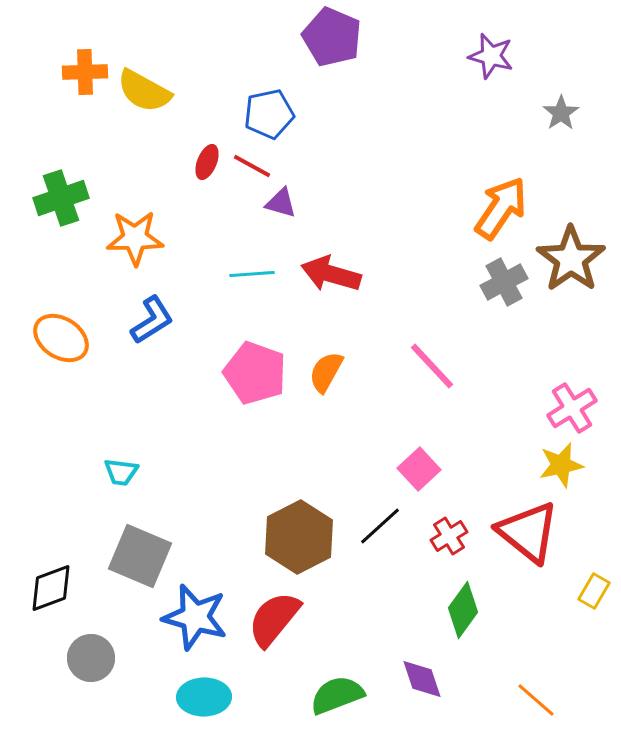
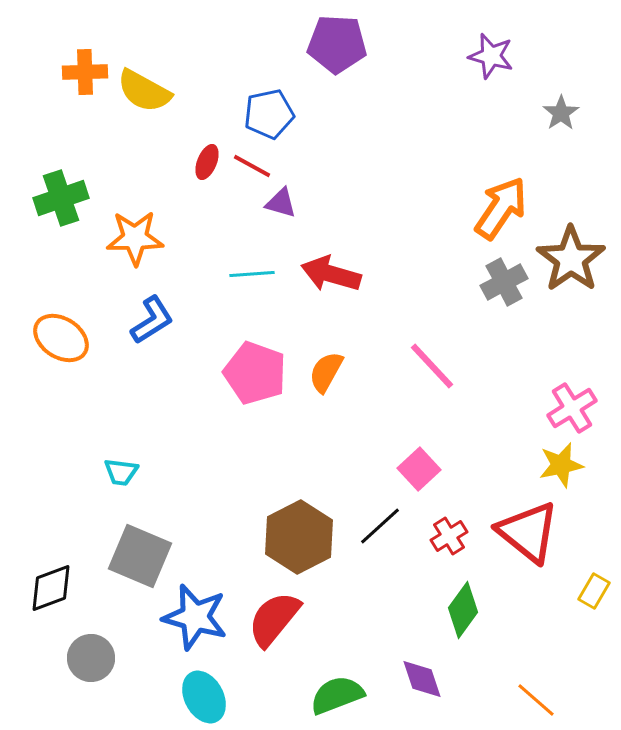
purple pentagon: moved 5 px right, 7 px down; rotated 20 degrees counterclockwise
cyan ellipse: rotated 63 degrees clockwise
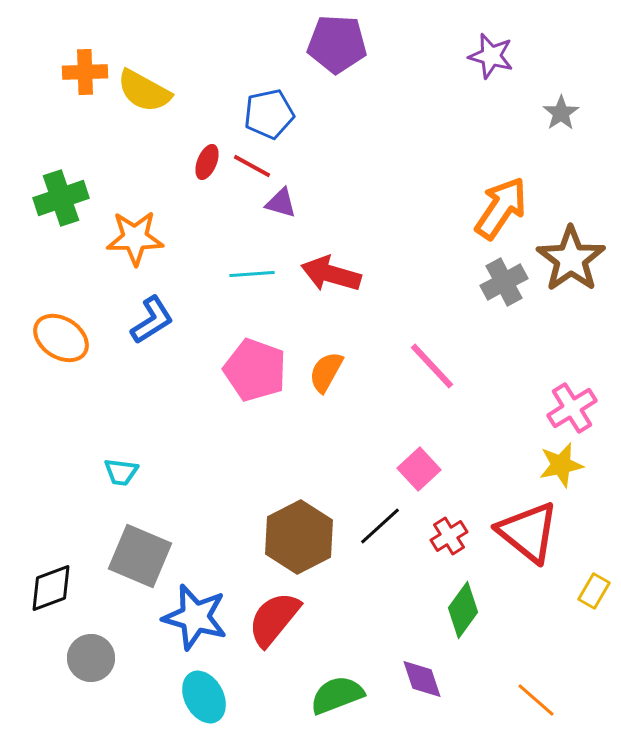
pink pentagon: moved 3 px up
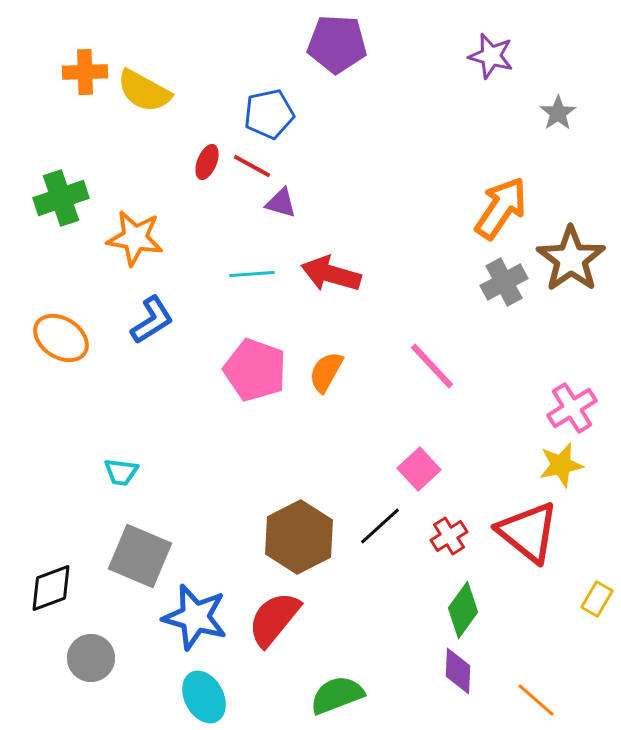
gray star: moved 3 px left
orange star: rotated 10 degrees clockwise
yellow rectangle: moved 3 px right, 8 px down
purple diamond: moved 36 px right, 8 px up; rotated 21 degrees clockwise
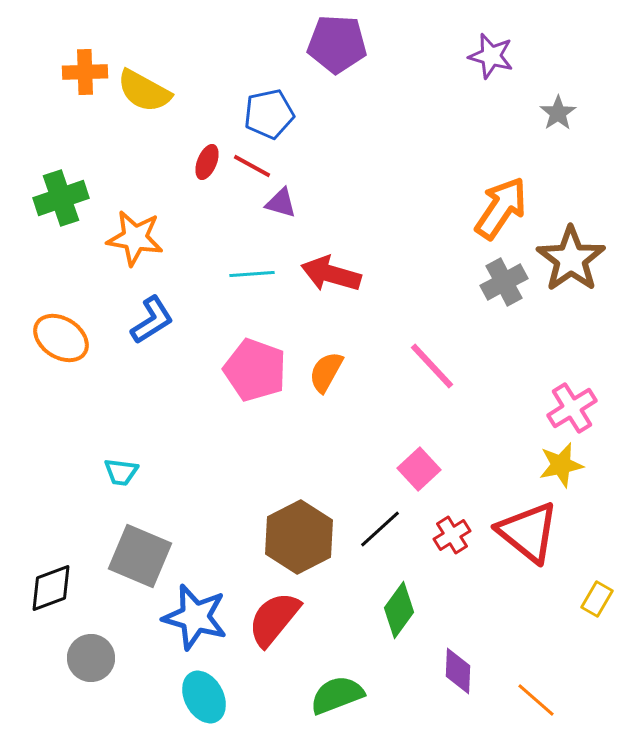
black line: moved 3 px down
red cross: moved 3 px right, 1 px up
green diamond: moved 64 px left
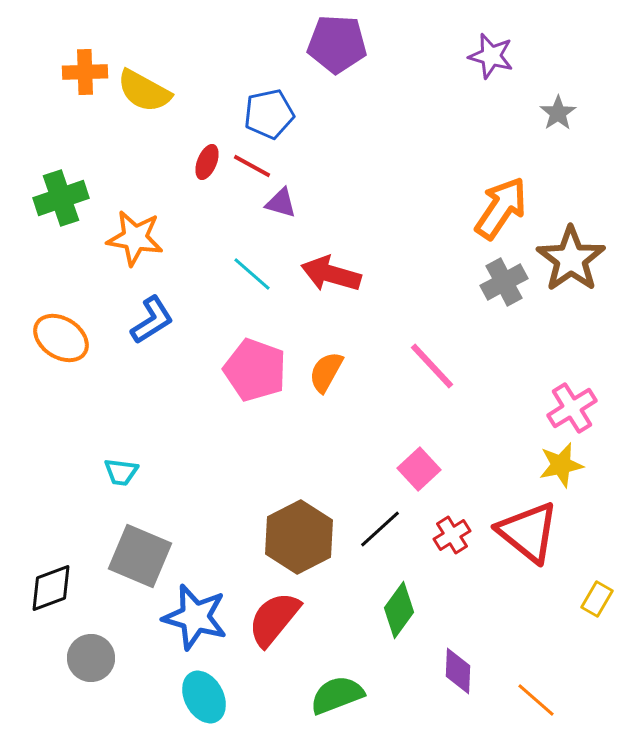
cyan line: rotated 45 degrees clockwise
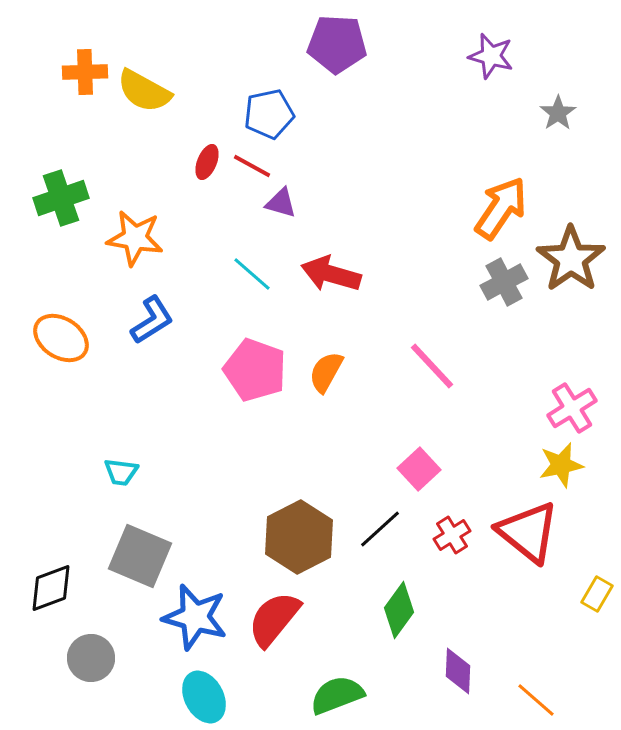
yellow rectangle: moved 5 px up
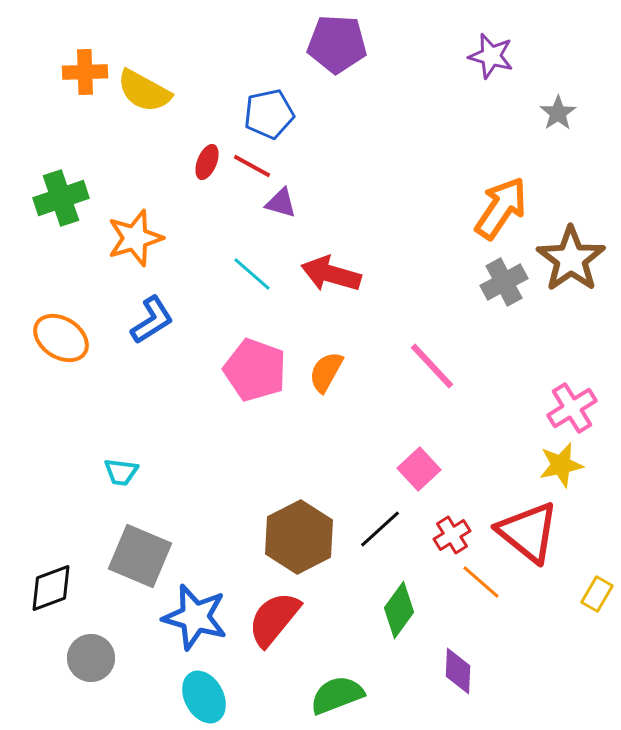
orange star: rotated 26 degrees counterclockwise
orange line: moved 55 px left, 118 px up
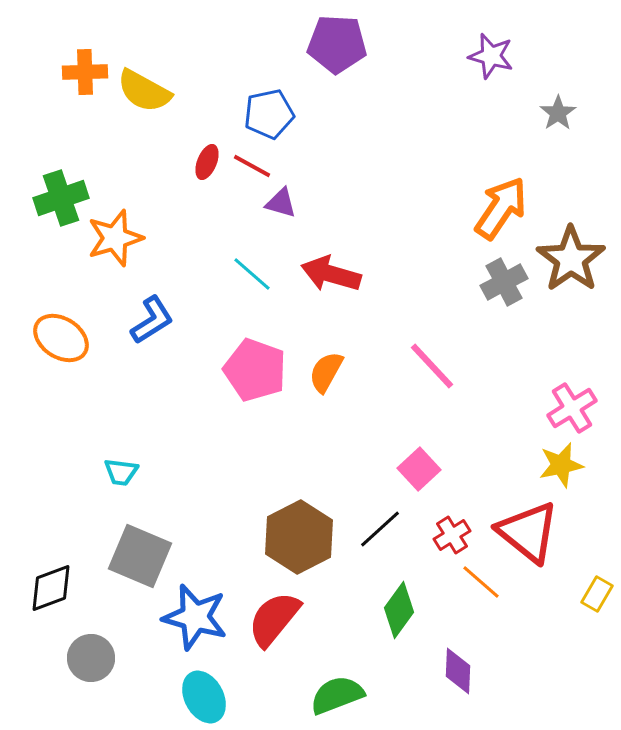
orange star: moved 20 px left
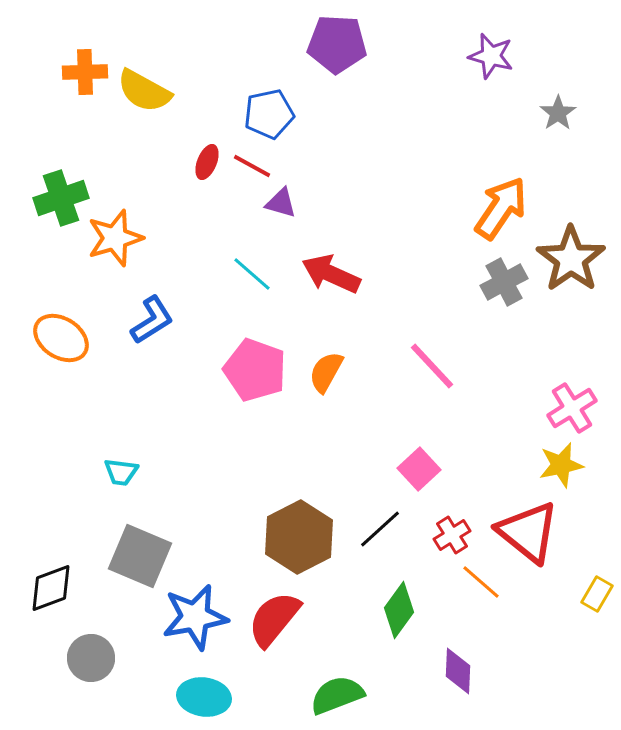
red arrow: rotated 8 degrees clockwise
blue star: rotated 26 degrees counterclockwise
cyan ellipse: rotated 54 degrees counterclockwise
